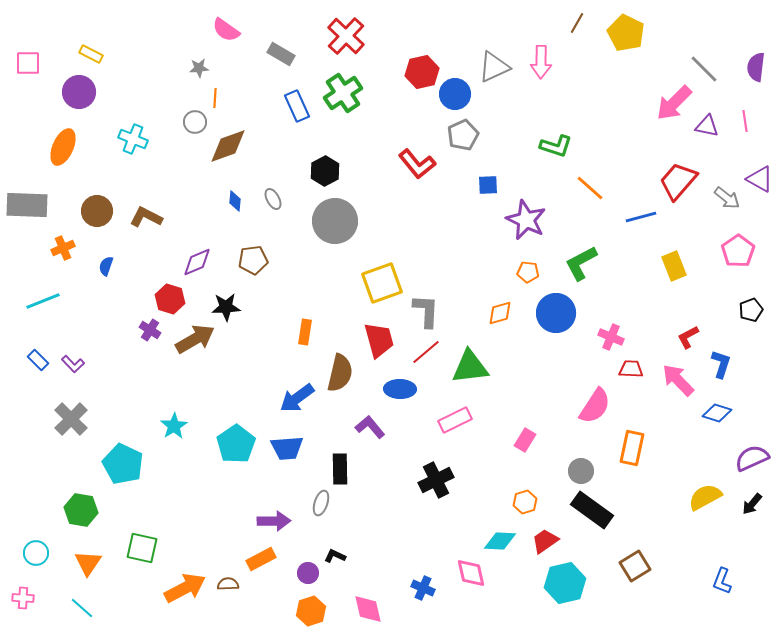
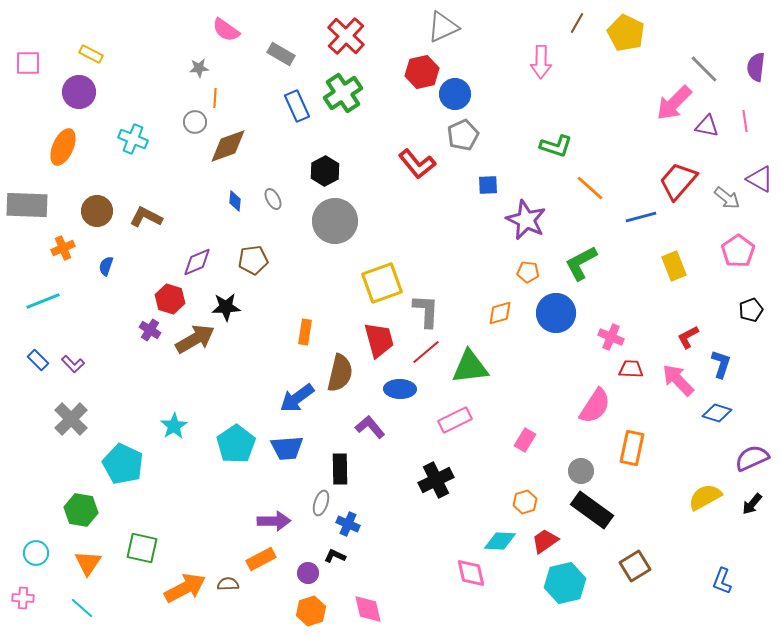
gray triangle at (494, 67): moved 51 px left, 40 px up
blue cross at (423, 588): moved 75 px left, 64 px up
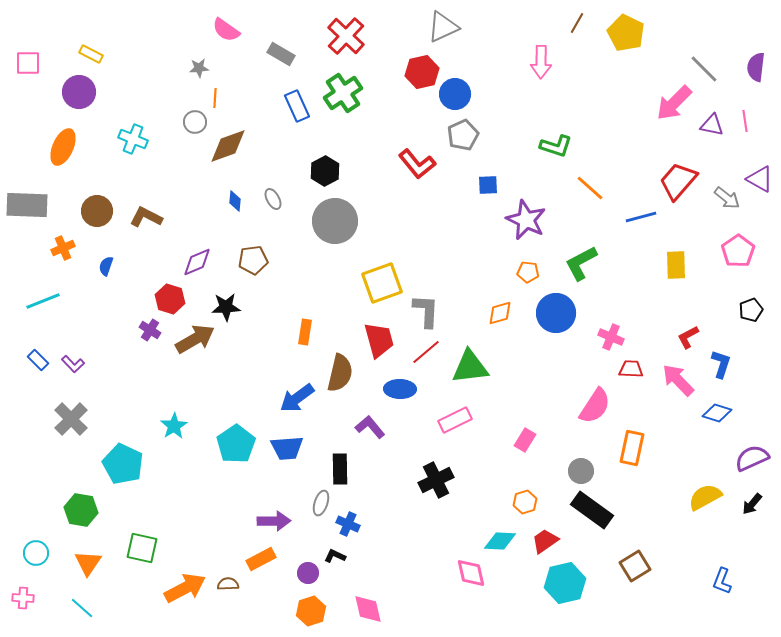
purple triangle at (707, 126): moved 5 px right, 1 px up
yellow rectangle at (674, 266): moved 2 px right, 1 px up; rotated 20 degrees clockwise
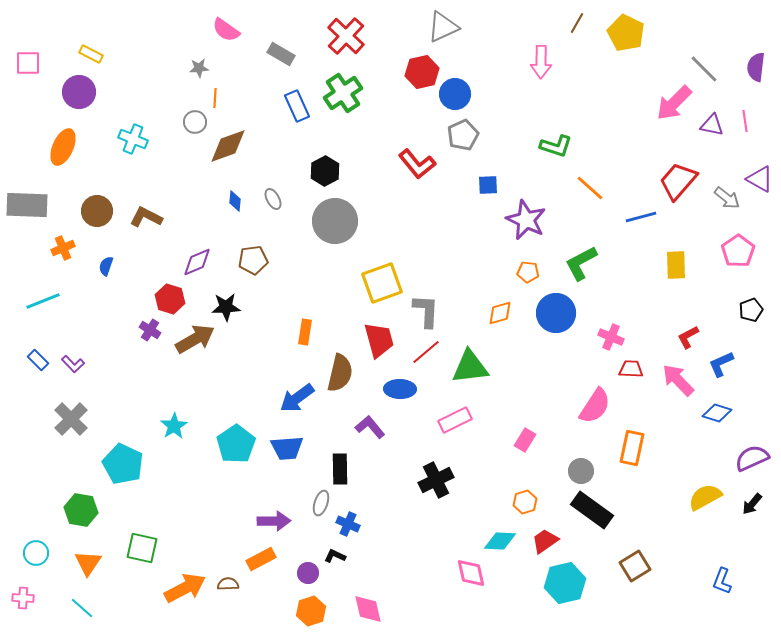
blue L-shape at (721, 364): rotated 132 degrees counterclockwise
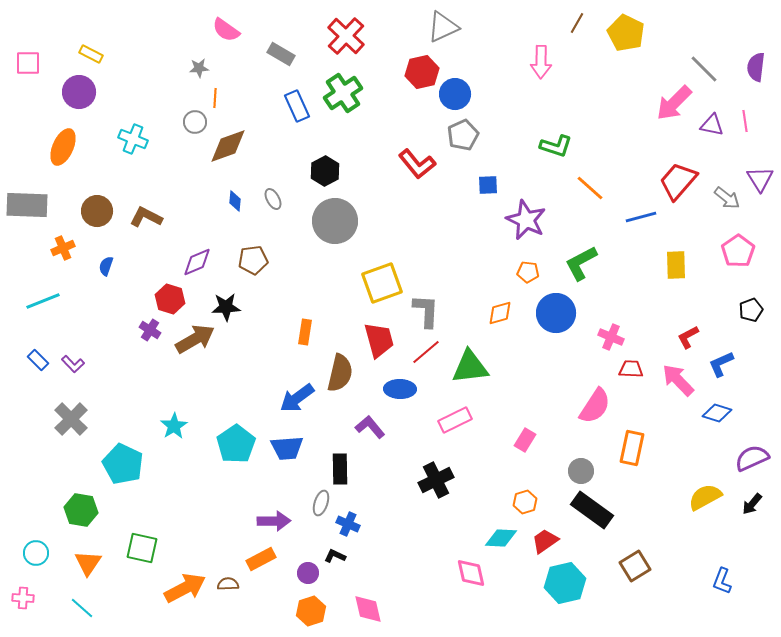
purple triangle at (760, 179): rotated 28 degrees clockwise
cyan diamond at (500, 541): moved 1 px right, 3 px up
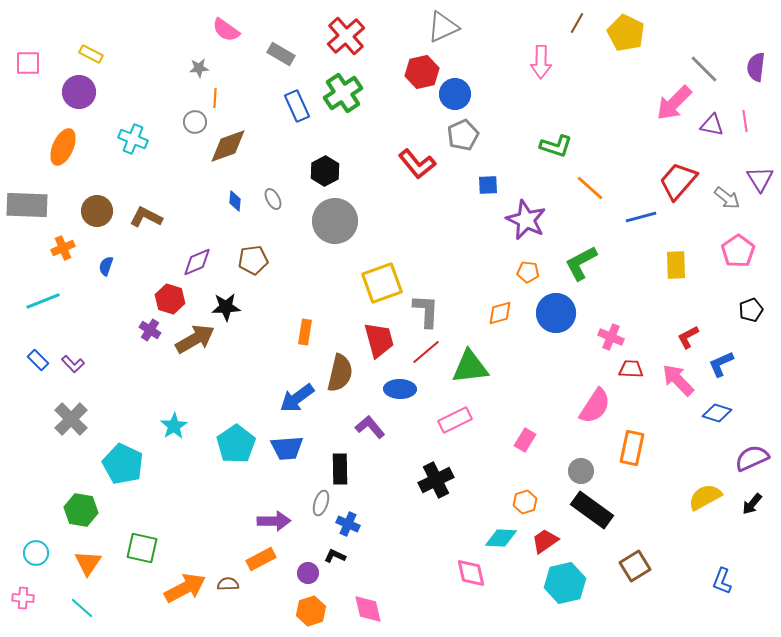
red cross at (346, 36): rotated 6 degrees clockwise
